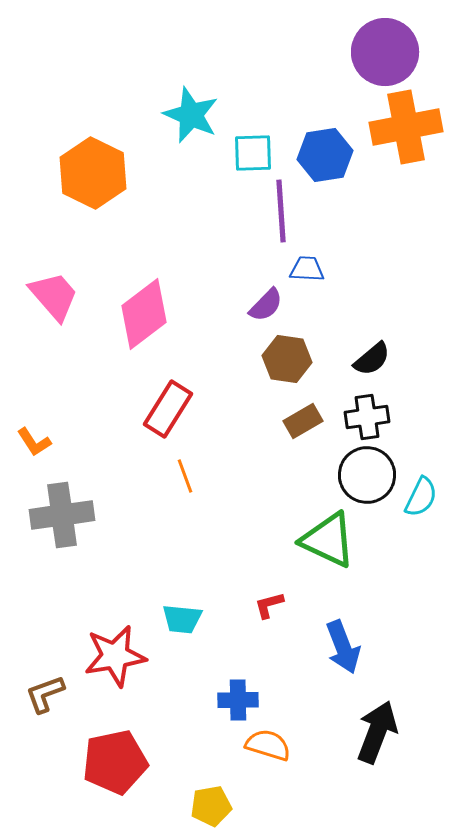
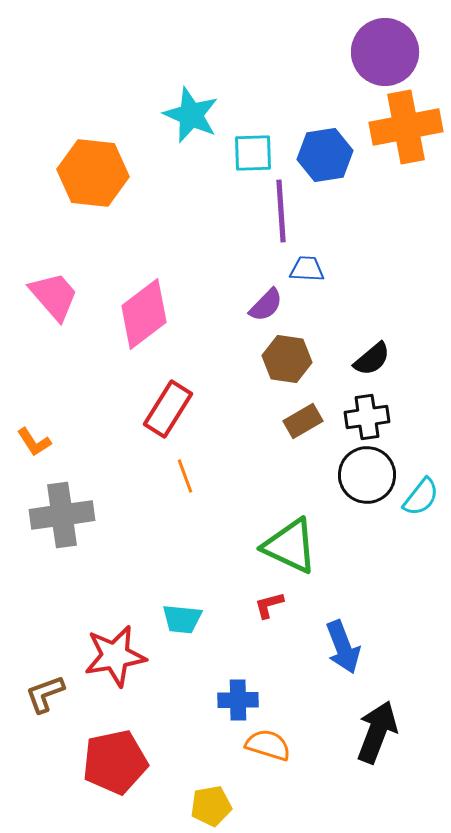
orange hexagon: rotated 20 degrees counterclockwise
cyan semicircle: rotated 12 degrees clockwise
green triangle: moved 38 px left, 6 px down
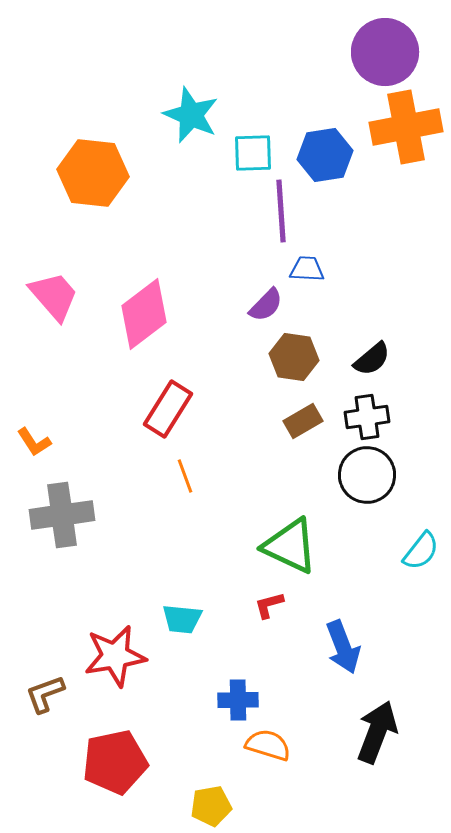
brown hexagon: moved 7 px right, 2 px up
cyan semicircle: moved 54 px down
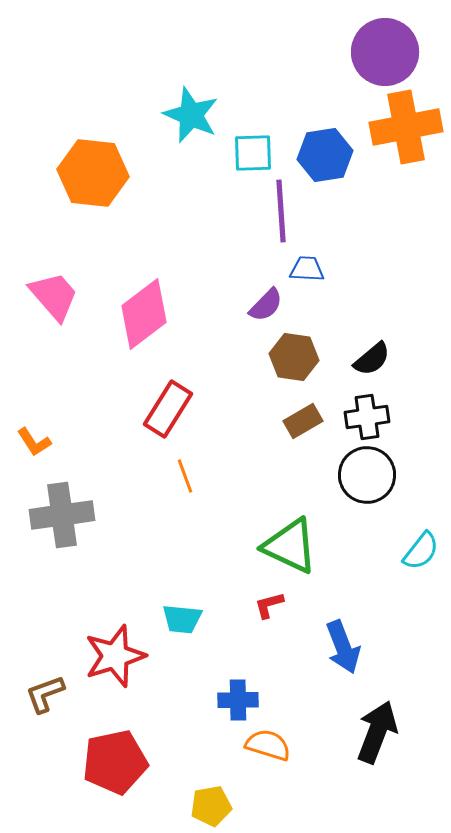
red star: rotated 8 degrees counterclockwise
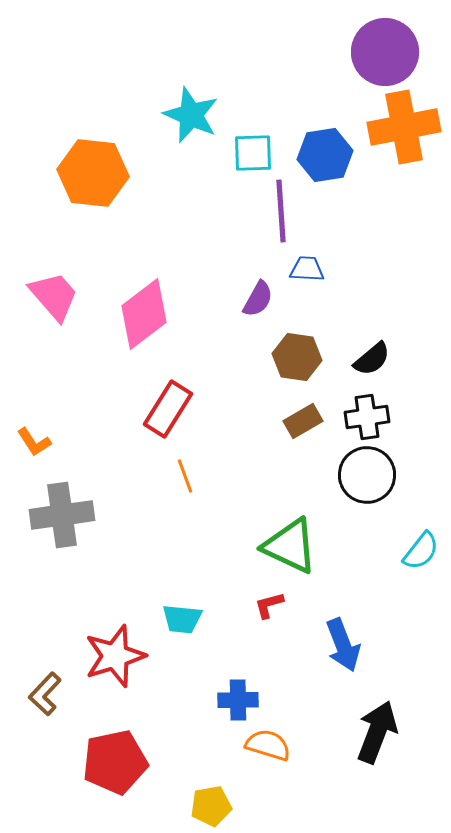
orange cross: moved 2 px left
purple semicircle: moved 8 px left, 6 px up; rotated 15 degrees counterclockwise
brown hexagon: moved 3 px right
blue arrow: moved 2 px up
brown L-shape: rotated 27 degrees counterclockwise
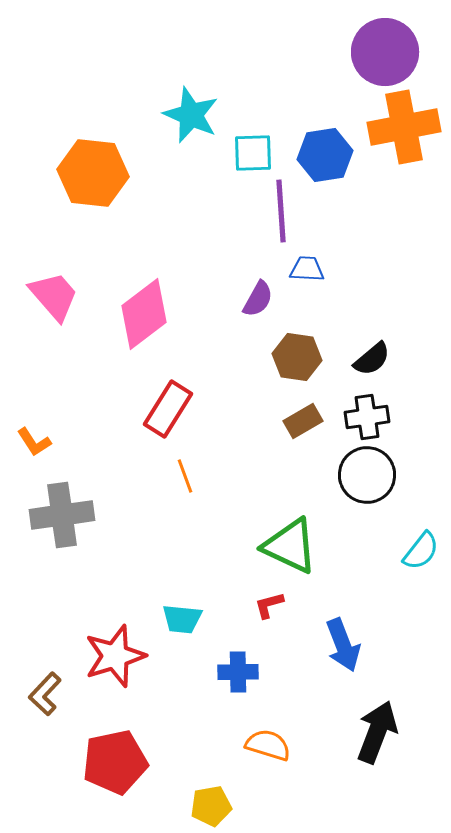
blue cross: moved 28 px up
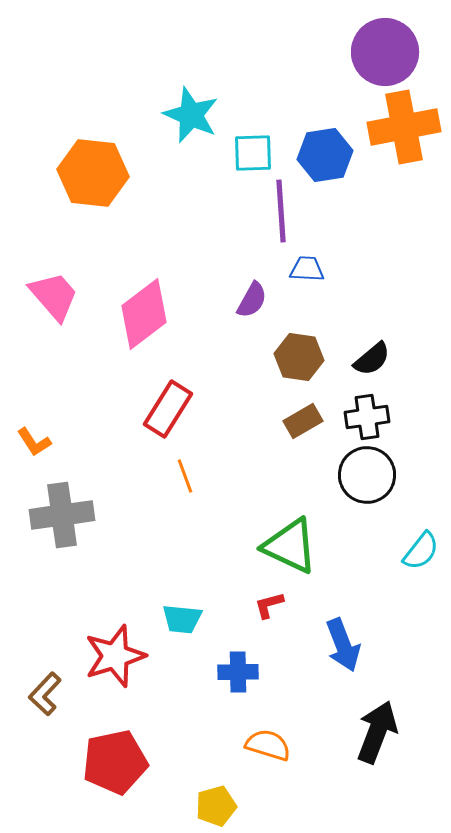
purple semicircle: moved 6 px left, 1 px down
brown hexagon: moved 2 px right
yellow pentagon: moved 5 px right; rotated 6 degrees counterclockwise
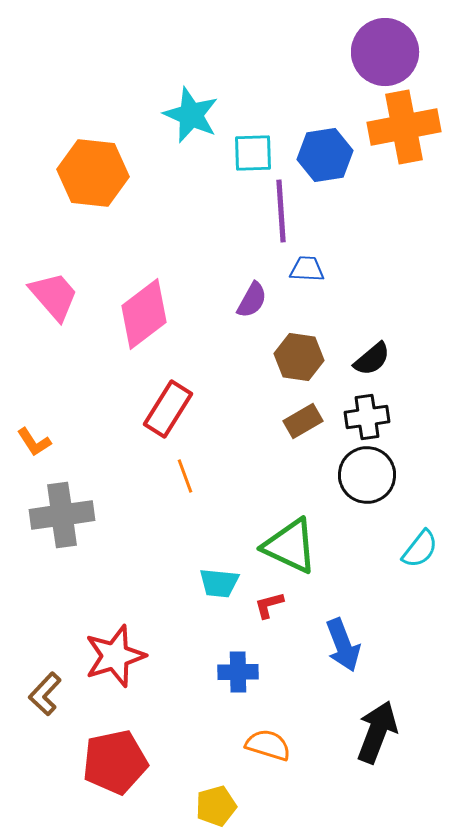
cyan semicircle: moved 1 px left, 2 px up
cyan trapezoid: moved 37 px right, 36 px up
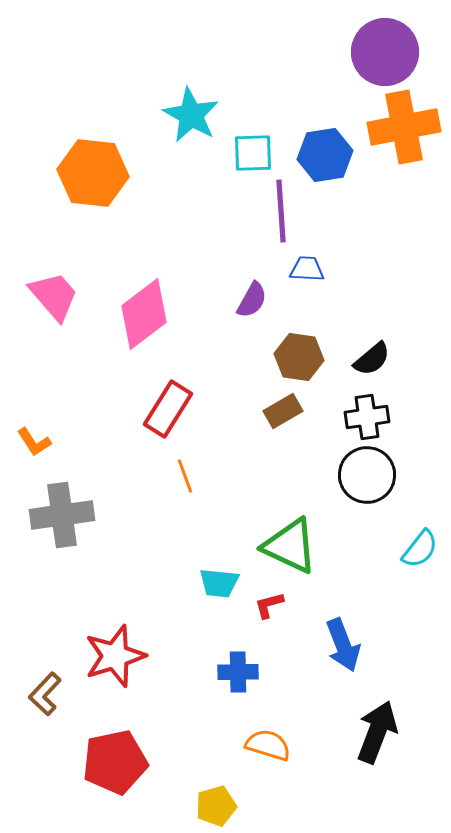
cyan star: rotated 6 degrees clockwise
brown rectangle: moved 20 px left, 10 px up
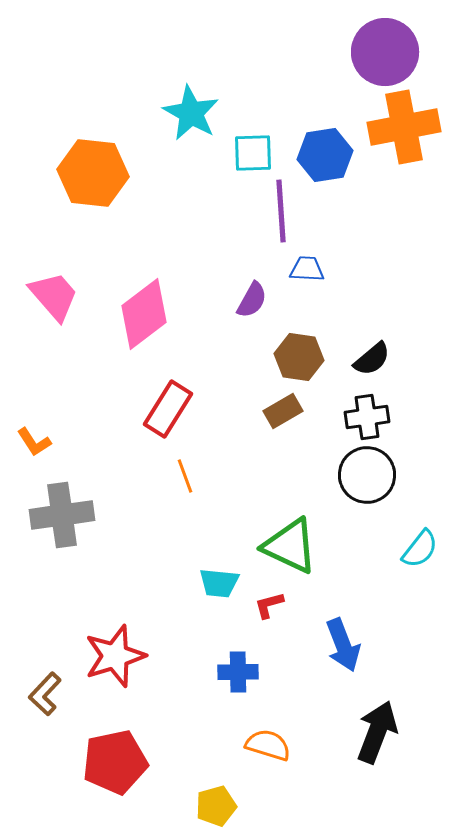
cyan star: moved 2 px up
